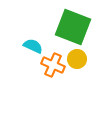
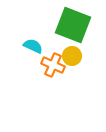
green square: moved 2 px up
yellow circle: moved 5 px left, 3 px up
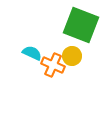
green square: moved 8 px right
cyan semicircle: moved 1 px left, 7 px down
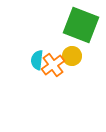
cyan semicircle: moved 5 px right, 7 px down; rotated 108 degrees counterclockwise
orange cross: rotated 30 degrees clockwise
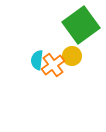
green square: rotated 33 degrees clockwise
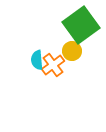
yellow circle: moved 5 px up
cyan semicircle: rotated 12 degrees counterclockwise
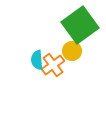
green square: moved 1 px left
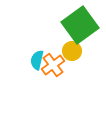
cyan semicircle: rotated 18 degrees clockwise
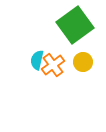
green square: moved 5 px left
yellow circle: moved 11 px right, 11 px down
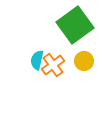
yellow circle: moved 1 px right, 1 px up
